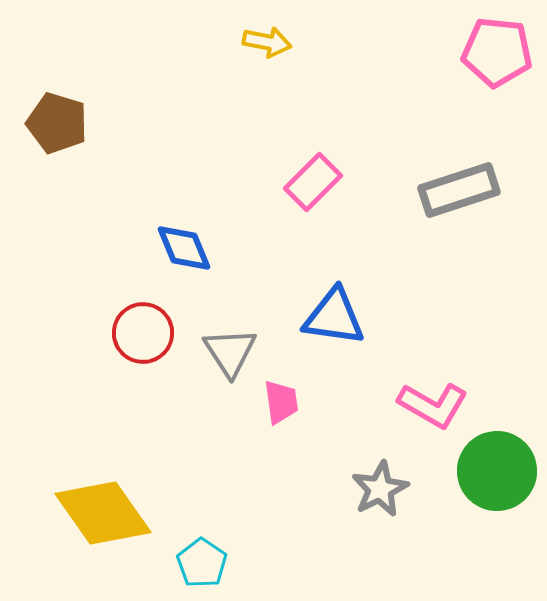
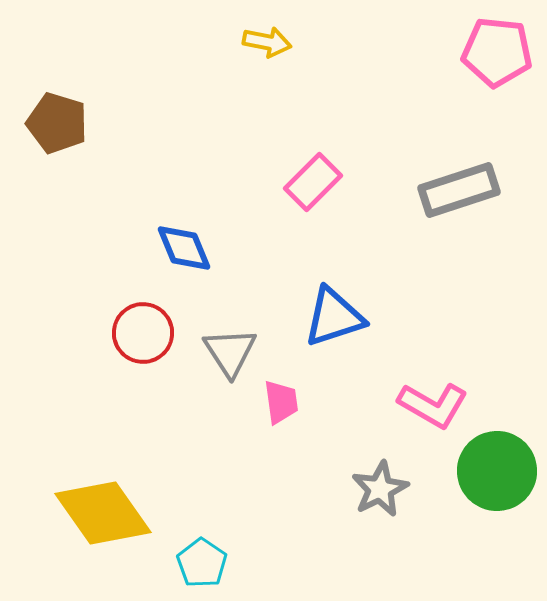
blue triangle: rotated 26 degrees counterclockwise
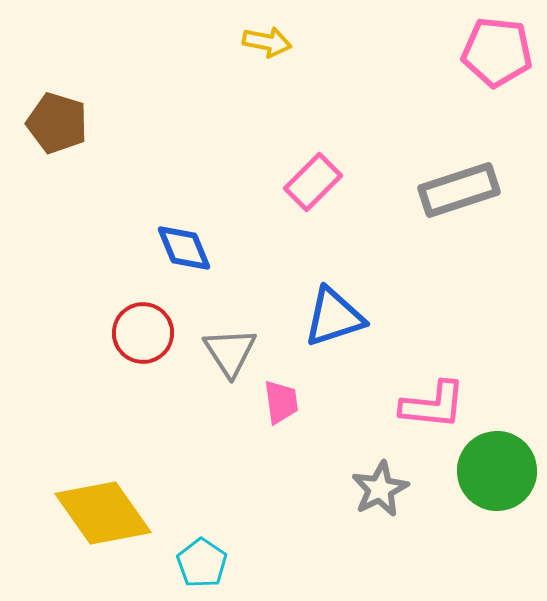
pink L-shape: rotated 24 degrees counterclockwise
